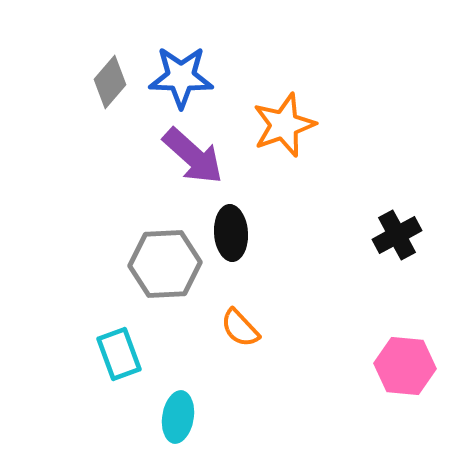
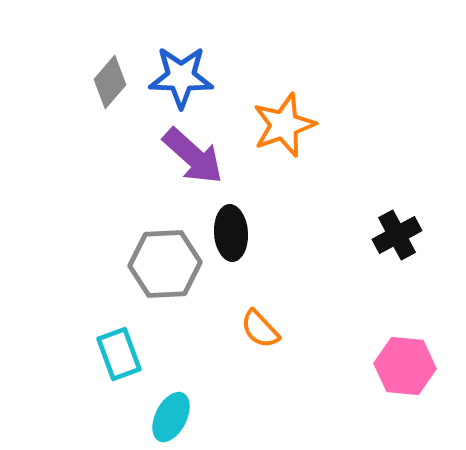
orange semicircle: moved 20 px right, 1 px down
cyan ellipse: moved 7 px left; rotated 18 degrees clockwise
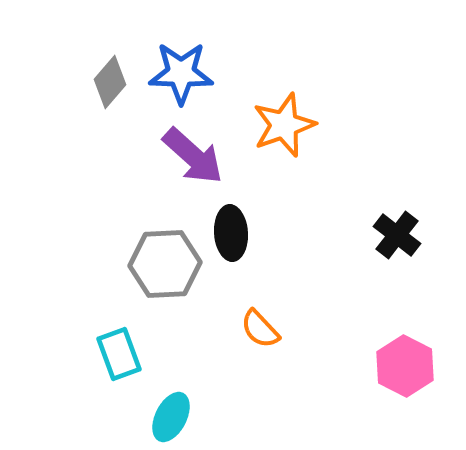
blue star: moved 4 px up
black cross: rotated 24 degrees counterclockwise
pink hexagon: rotated 22 degrees clockwise
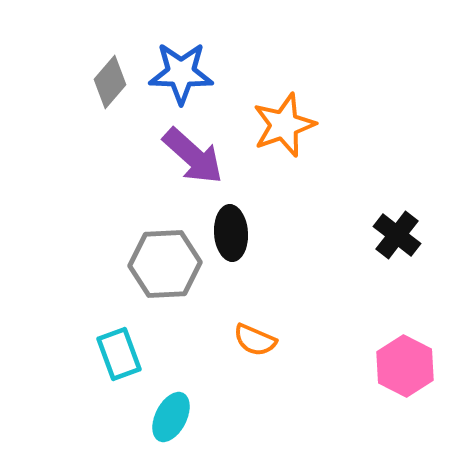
orange semicircle: moved 5 px left, 11 px down; rotated 24 degrees counterclockwise
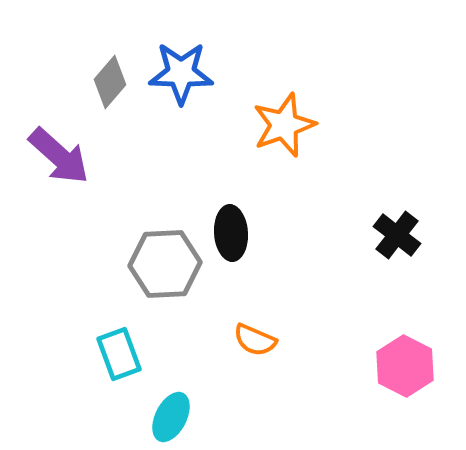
purple arrow: moved 134 px left
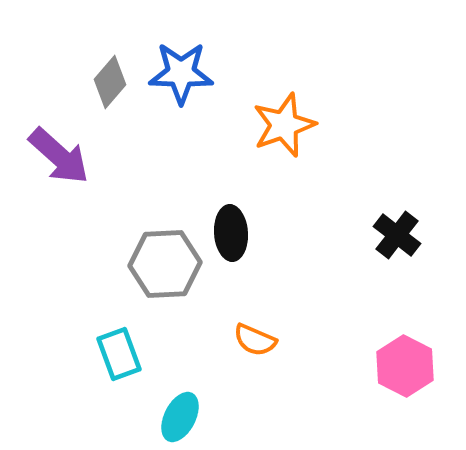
cyan ellipse: moved 9 px right
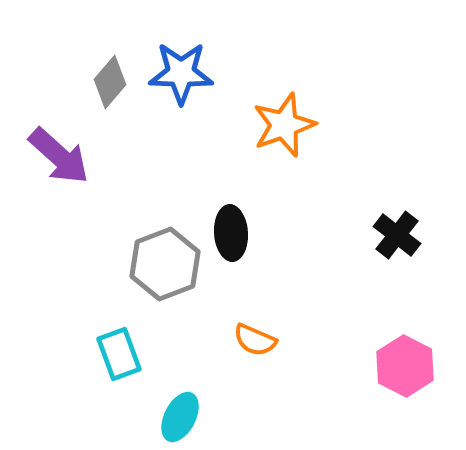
gray hexagon: rotated 18 degrees counterclockwise
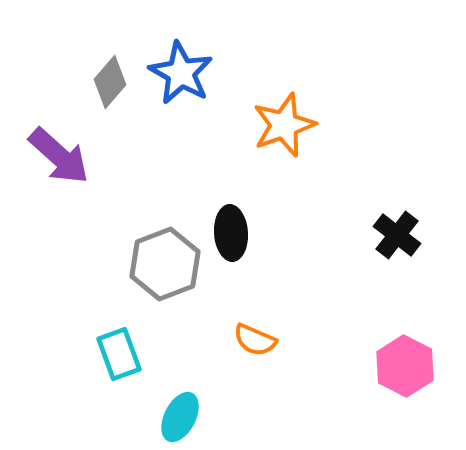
blue star: rotated 28 degrees clockwise
